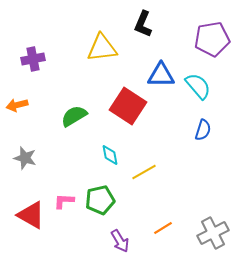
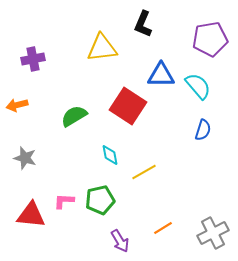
purple pentagon: moved 2 px left
red triangle: rotated 24 degrees counterclockwise
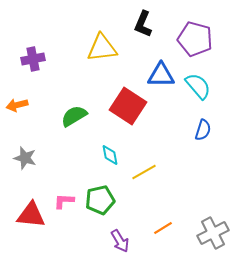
purple pentagon: moved 15 px left; rotated 24 degrees clockwise
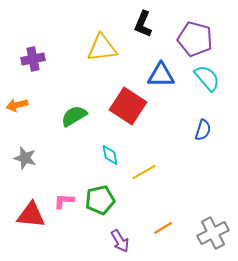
cyan semicircle: moved 9 px right, 8 px up
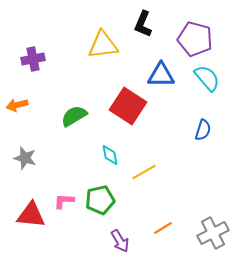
yellow triangle: moved 1 px right, 3 px up
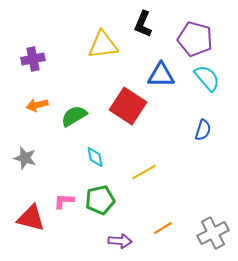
orange arrow: moved 20 px right
cyan diamond: moved 15 px left, 2 px down
red triangle: moved 3 px down; rotated 8 degrees clockwise
purple arrow: rotated 55 degrees counterclockwise
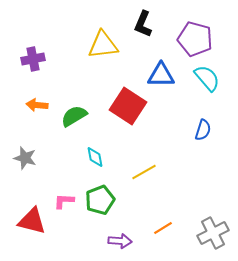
orange arrow: rotated 20 degrees clockwise
green pentagon: rotated 8 degrees counterclockwise
red triangle: moved 1 px right, 3 px down
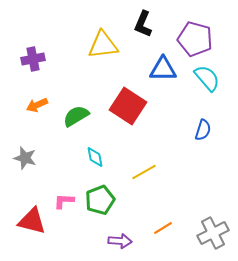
blue triangle: moved 2 px right, 6 px up
orange arrow: rotated 30 degrees counterclockwise
green semicircle: moved 2 px right
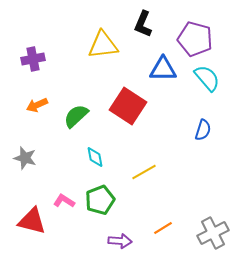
green semicircle: rotated 12 degrees counterclockwise
pink L-shape: rotated 30 degrees clockwise
